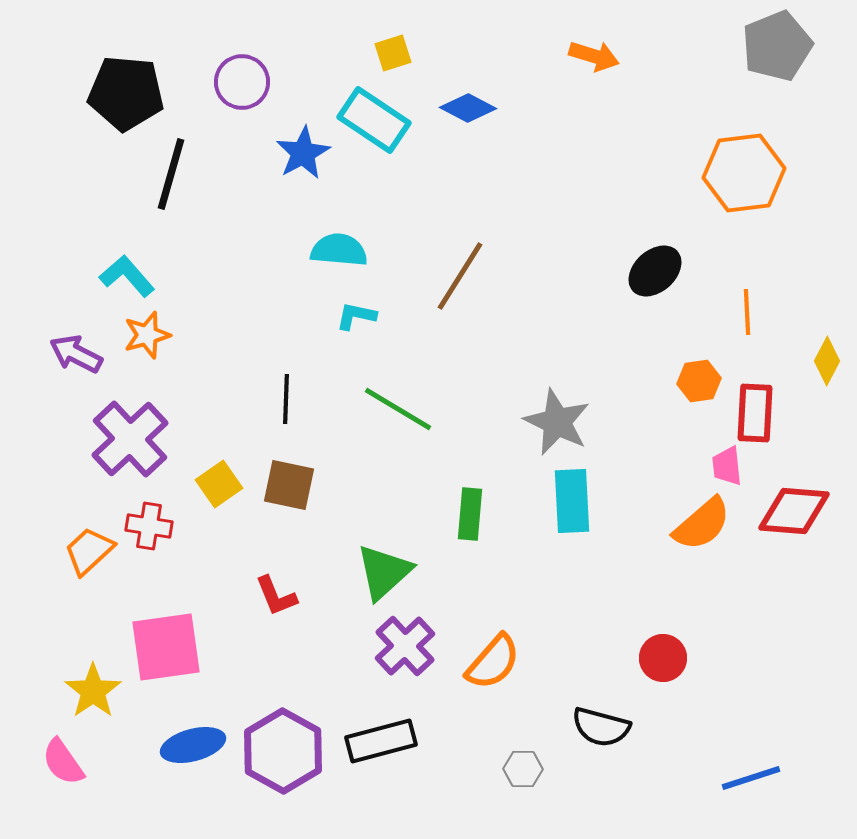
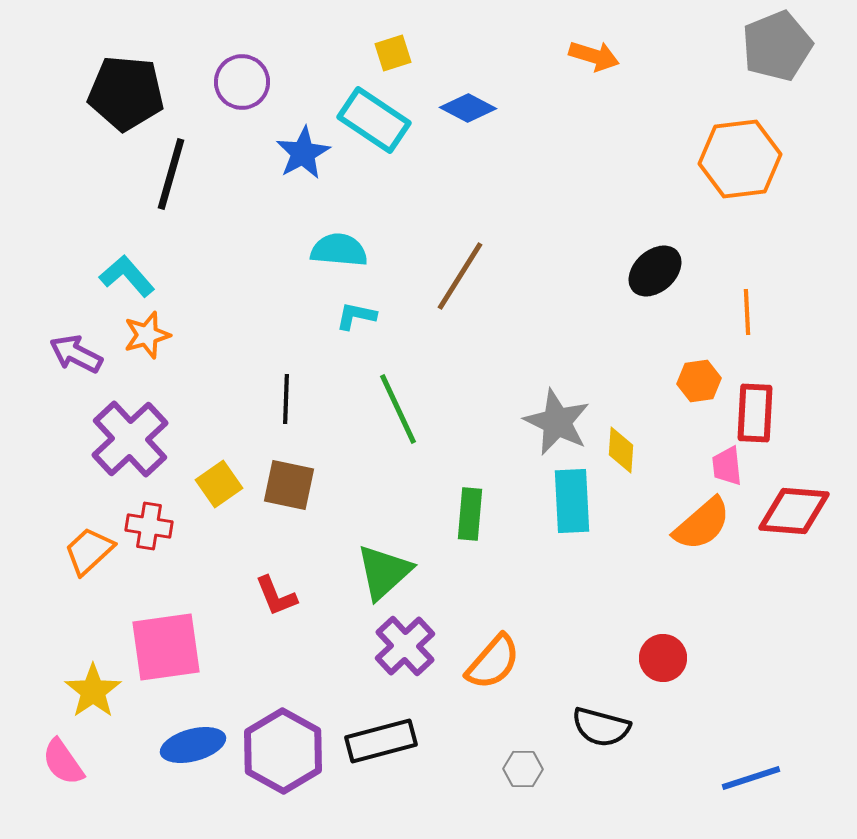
orange hexagon at (744, 173): moved 4 px left, 14 px up
yellow diamond at (827, 361): moved 206 px left, 89 px down; rotated 24 degrees counterclockwise
green line at (398, 409): rotated 34 degrees clockwise
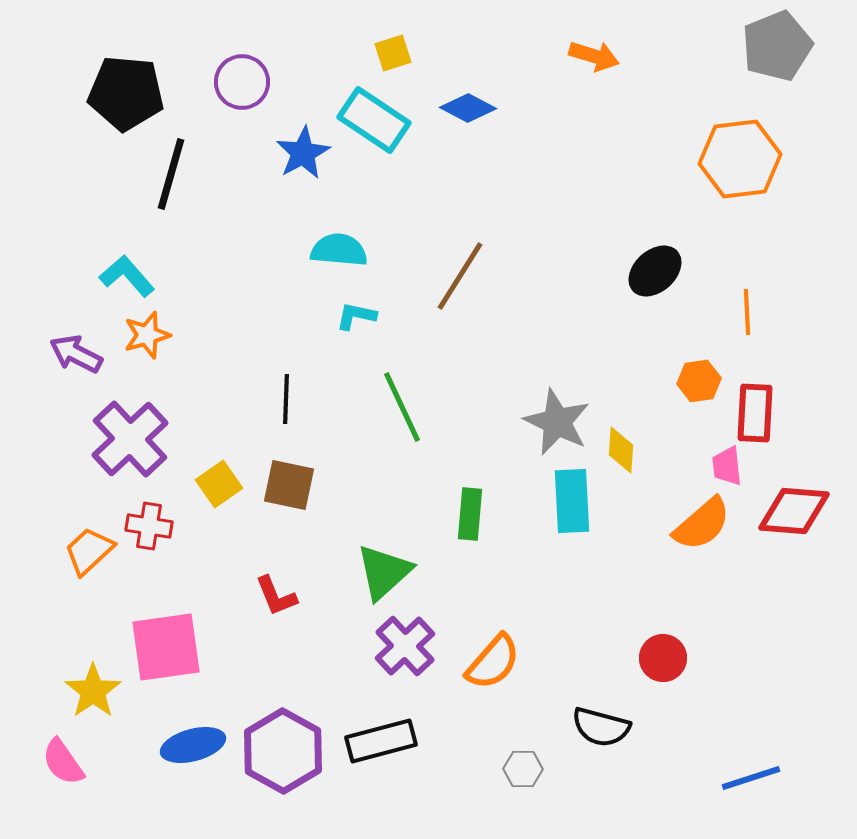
green line at (398, 409): moved 4 px right, 2 px up
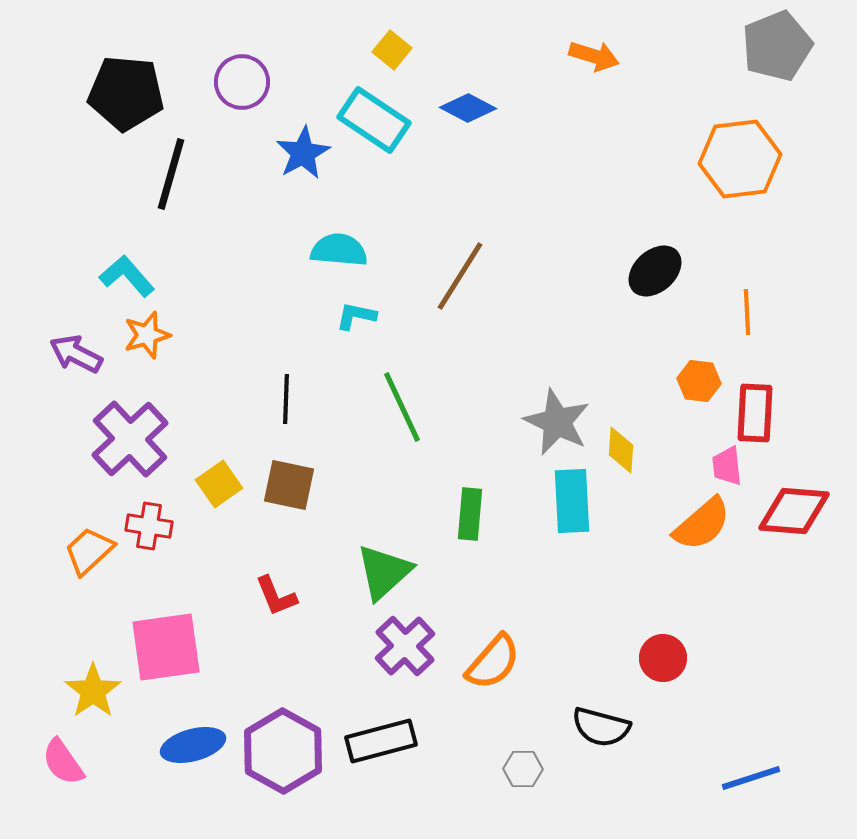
yellow square at (393, 53): moved 1 px left, 3 px up; rotated 33 degrees counterclockwise
orange hexagon at (699, 381): rotated 15 degrees clockwise
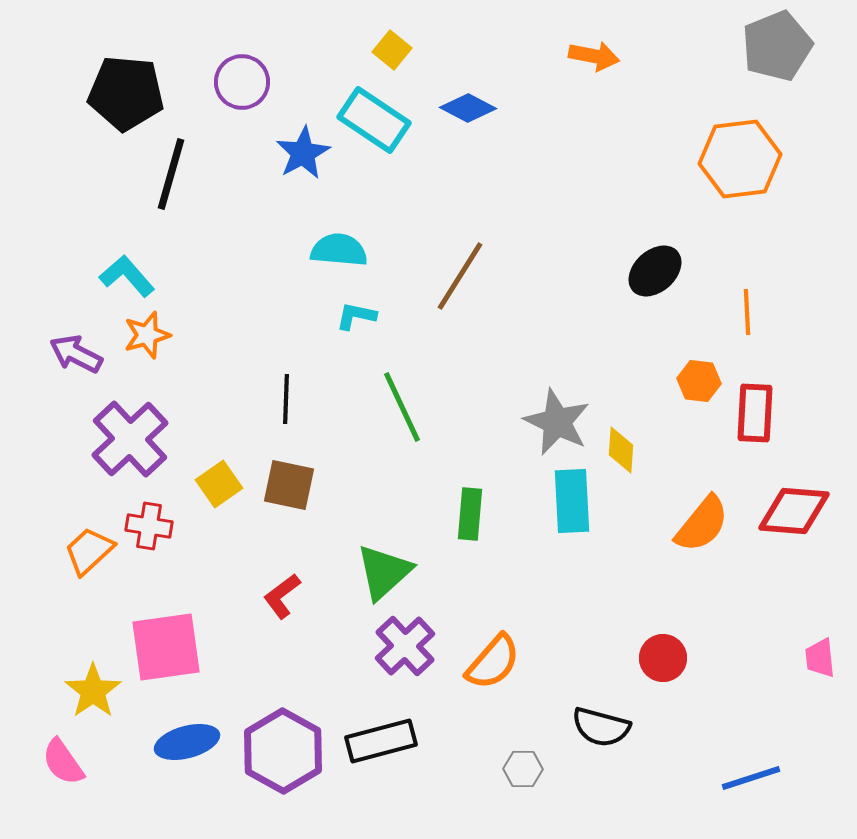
orange arrow at (594, 56): rotated 6 degrees counterclockwise
pink trapezoid at (727, 466): moved 93 px right, 192 px down
orange semicircle at (702, 524): rotated 10 degrees counterclockwise
red L-shape at (276, 596): moved 6 px right; rotated 75 degrees clockwise
blue ellipse at (193, 745): moved 6 px left, 3 px up
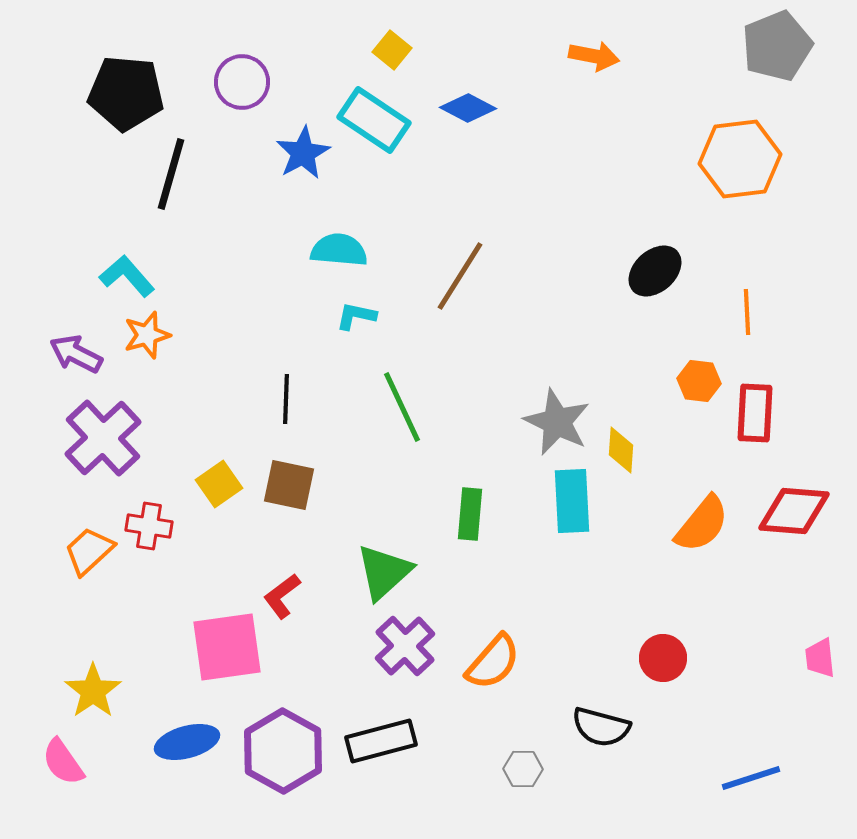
purple cross at (130, 439): moved 27 px left, 1 px up
pink square at (166, 647): moved 61 px right
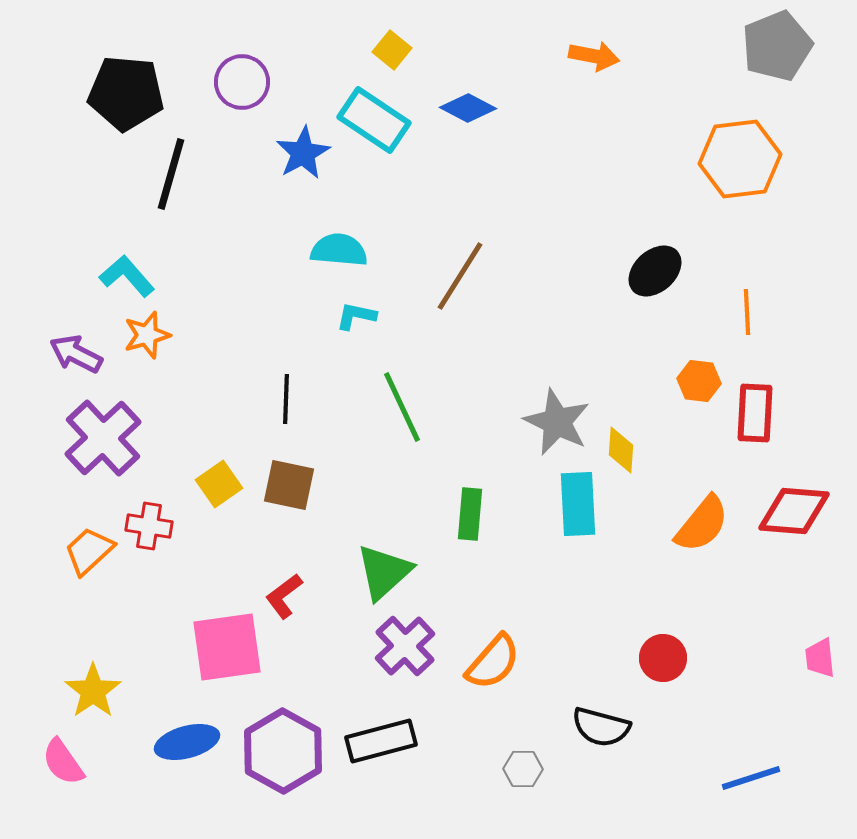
cyan rectangle at (572, 501): moved 6 px right, 3 px down
red L-shape at (282, 596): moved 2 px right
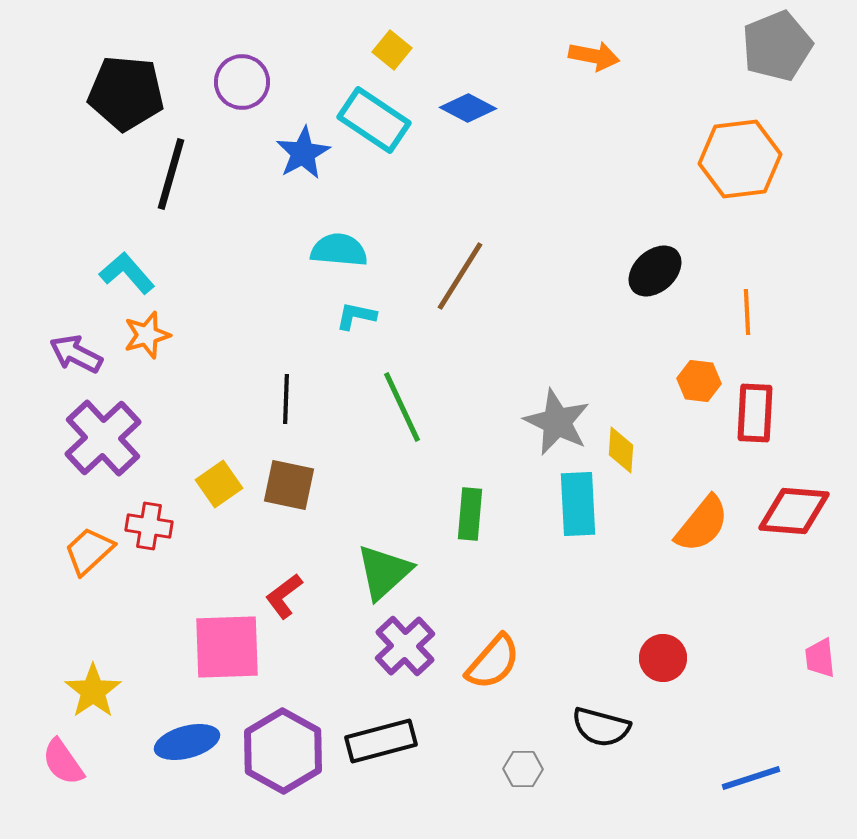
cyan L-shape at (127, 276): moved 3 px up
pink square at (227, 647): rotated 6 degrees clockwise
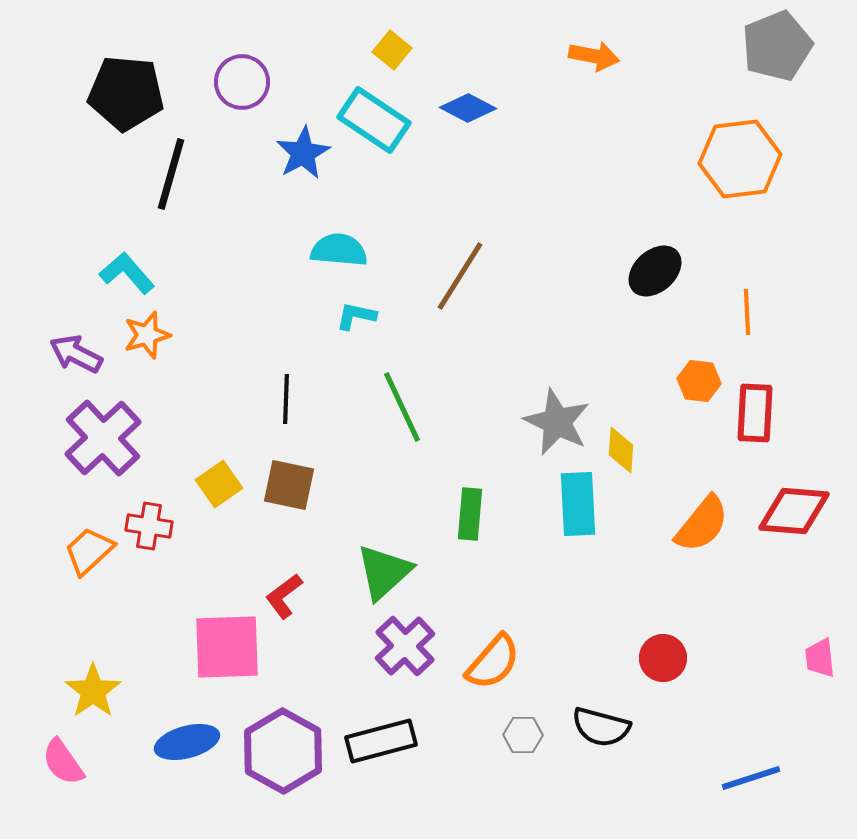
gray hexagon at (523, 769): moved 34 px up
